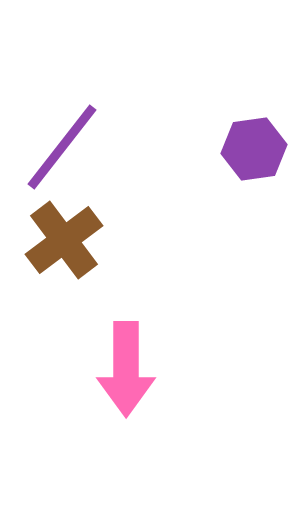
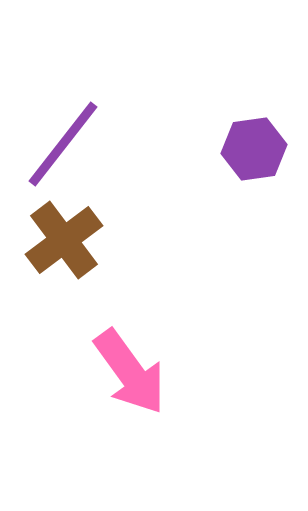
purple line: moved 1 px right, 3 px up
pink arrow: moved 4 px right, 3 px down; rotated 36 degrees counterclockwise
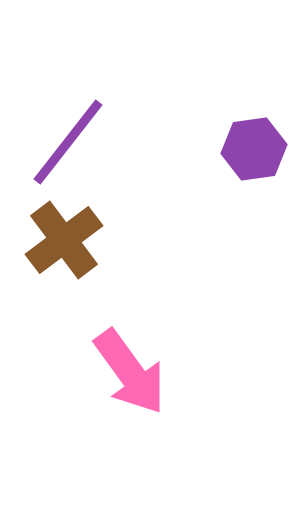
purple line: moved 5 px right, 2 px up
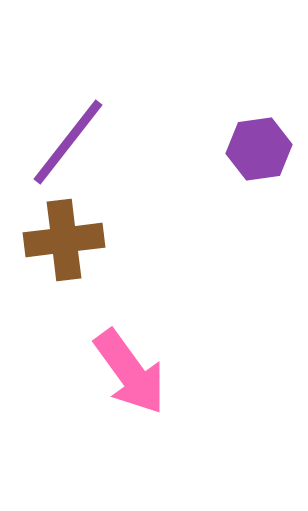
purple hexagon: moved 5 px right
brown cross: rotated 30 degrees clockwise
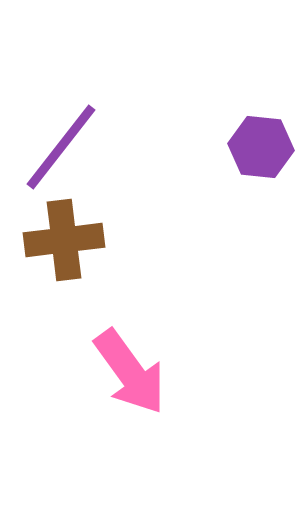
purple line: moved 7 px left, 5 px down
purple hexagon: moved 2 px right, 2 px up; rotated 14 degrees clockwise
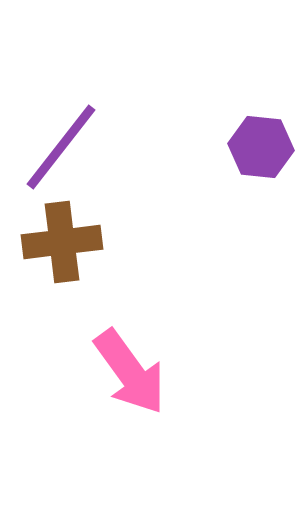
brown cross: moved 2 px left, 2 px down
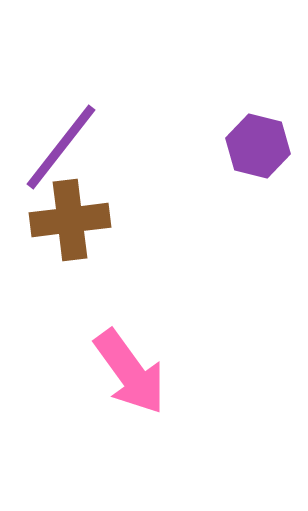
purple hexagon: moved 3 px left, 1 px up; rotated 8 degrees clockwise
brown cross: moved 8 px right, 22 px up
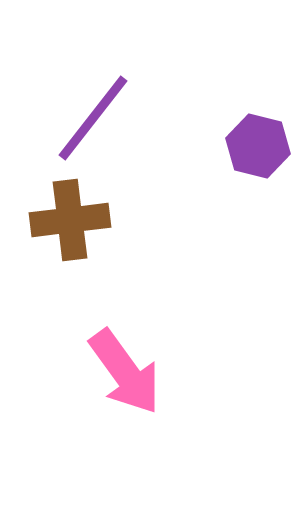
purple line: moved 32 px right, 29 px up
pink arrow: moved 5 px left
